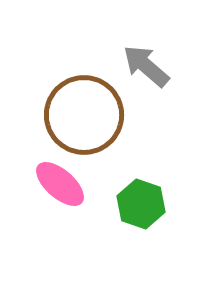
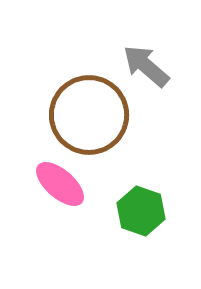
brown circle: moved 5 px right
green hexagon: moved 7 px down
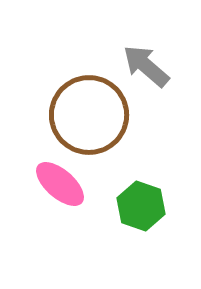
green hexagon: moved 5 px up
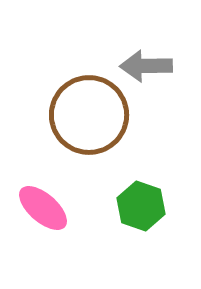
gray arrow: rotated 42 degrees counterclockwise
pink ellipse: moved 17 px left, 24 px down
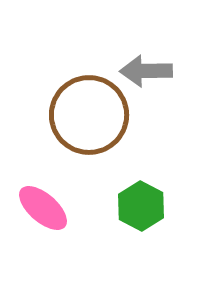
gray arrow: moved 5 px down
green hexagon: rotated 9 degrees clockwise
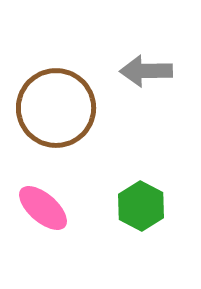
brown circle: moved 33 px left, 7 px up
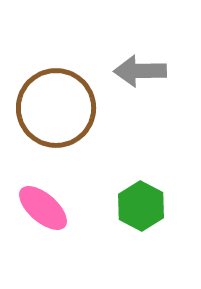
gray arrow: moved 6 px left
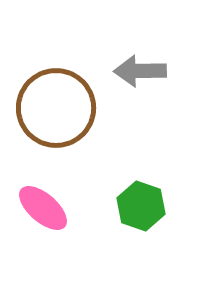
green hexagon: rotated 9 degrees counterclockwise
